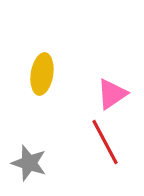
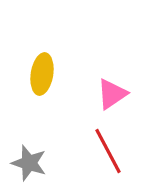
red line: moved 3 px right, 9 px down
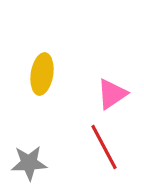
red line: moved 4 px left, 4 px up
gray star: rotated 21 degrees counterclockwise
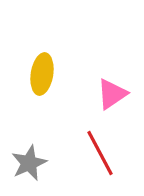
red line: moved 4 px left, 6 px down
gray star: rotated 21 degrees counterclockwise
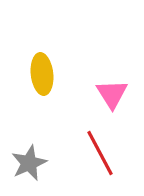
yellow ellipse: rotated 15 degrees counterclockwise
pink triangle: rotated 28 degrees counterclockwise
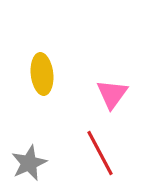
pink triangle: rotated 8 degrees clockwise
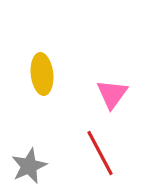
gray star: moved 3 px down
